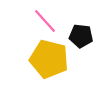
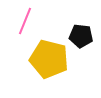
pink line: moved 20 px left; rotated 64 degrees clockwise
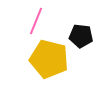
pink line: moved 11 px right
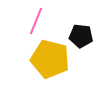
yellow pentagon: moved 1 px right
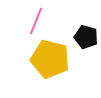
black pentagon: moved 5 px right, 1 px down; rotated 10 degrees clockwise
